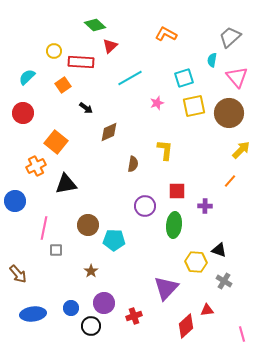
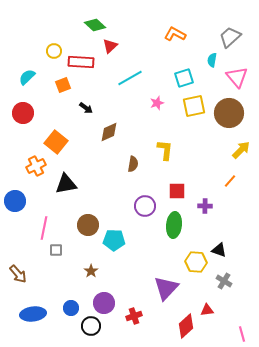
orange L-shape at (166, 34): moved 9 px right
orange square at (63, 85): rotated 14 degrees clockwise
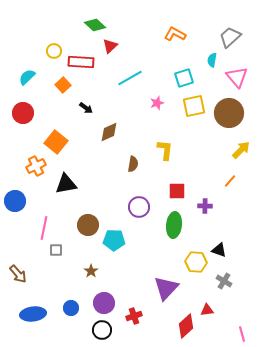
orange square at (63, 85): rotated 21 degrees counterclockwise
purple circle at (145, 206): moved 6 px left, 1 px down
black circle at (91, 326): moved 11 px right, 4 px down
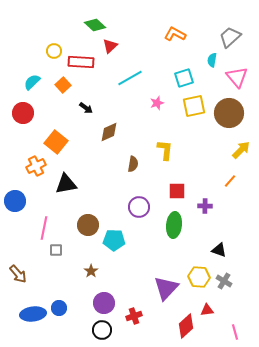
cyan semicircle at (27, 77): moved 5 px right, 5 px down
yellow hexagon at (196, 262): moved 3 px right, 15 px down
blue circle at (71, 308): moved 12 px left
pink line at (242, 334): moved 7 px left, 2 px up
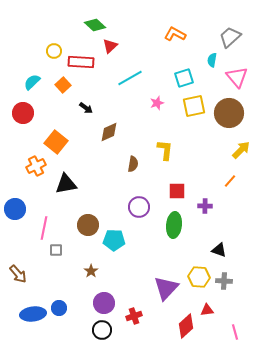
blue circle at (15, 201): moved 8 px down
gray cross at (224, 281): rotated 28 degrees counterclockwise
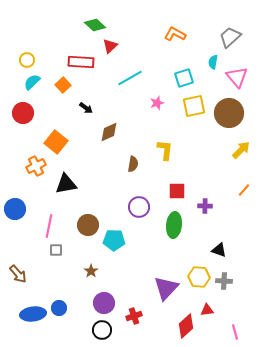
yellow circle at (54, 51): moved 27 px left, 9 px down
cyan semicircle at (212, 60): moved 1 px right, 2 px down
orange line at (230, 181): moved 14 px right, 9 px down
pink line at (44, 228): moved 5 px right, 2 px up
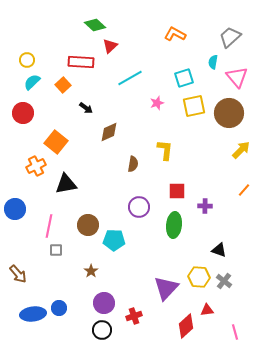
gray cross at (224, 281): rotated 35 degrees clockwise
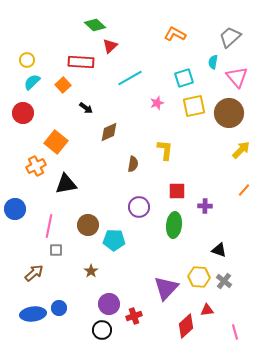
brown arrow at (18, 274): moved 16 px right, 1 px up; rotated 90 degrees counterclockwise
purple circle at (104, 303): moved 5 px right, 1 px down
